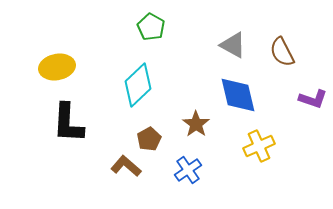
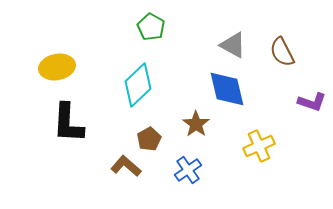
blue diamond: moved 11 px left, 6 px up
purple L-shape: moved 1 px left, 3 px down
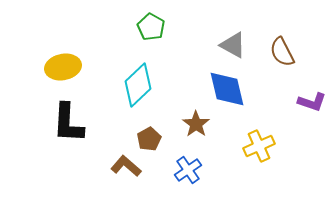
yellow ellipse: moved 6 px right
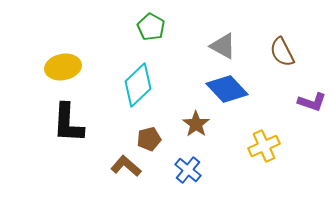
gray triangle: moved 10 px left, 1 px down
blue diamond: rotated 30 degrees counterclockwise
brown pentagon: rotated 15 degrees clockwise
yellow cross: moved 5 px right
blue cross: rotated 16 degrees counterclockwise
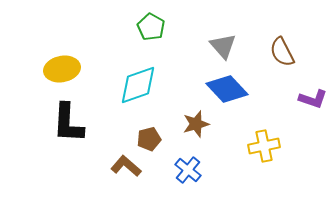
gray triangle: rotated 20 degrees clockwise
yellow ellipse: moved 1 px left, 2 px down
cyan diamond: rotated 24 degrees clockwise
purple L-shape: moved 1 px right, 3 px up
brown star: rotated 20 degrees clockwise
yellow cross: rotated 12 degrees clockwise
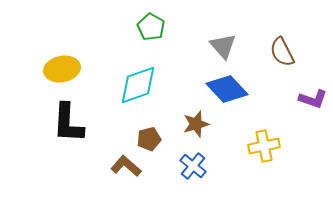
blue cross: moved 5 px right, 4 px up
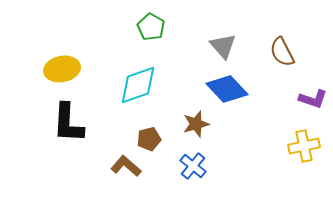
yellow cross: moved 40 px right
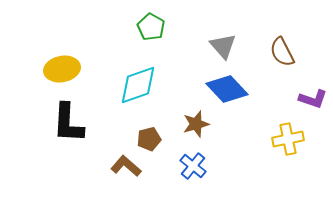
yellow cross: moved 16 px left, 7 px up
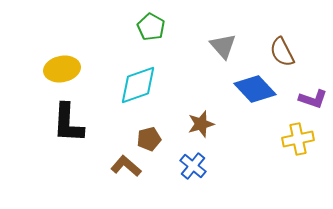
blue diamond: moved 28 px right
brown star: moved 5 px right
yellow cross: moved 10 px right
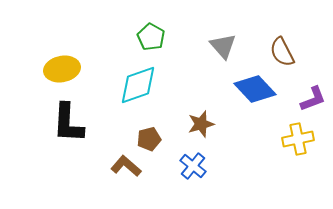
green pentagon: moved 10 px down
purple L-shape: rotated 40 degrees counterclockwise
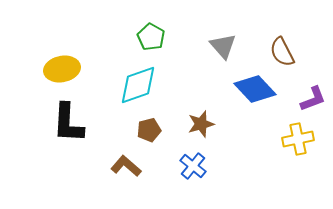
brown pentagon: moved 9 px up
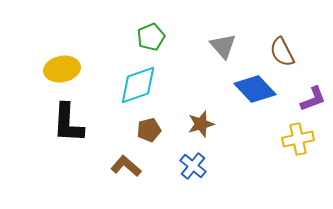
green pentagon: rotated 20 degrees clockwise
